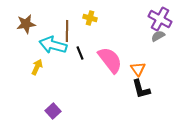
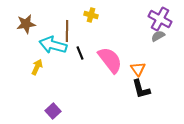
yellow cross: moved 1 px right, 3 px up
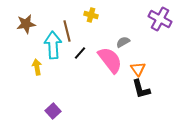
brown line: rotated 15 degrees counterclockwise
gray semicircle: moved 35 px left, 6 px down
cyan arrow: rotated 72 degrees clockwise
black line: rotated 64 degrees clockwise
yellow arrow: rotated 35 degrees counterclockwise
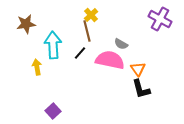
yellow cross: rotated 32 degrees clockwise
brown line: moved 20 px right
gray semicircle: moved 2 px left, 2 px down; rotated 120 degrees counterclockwise
pink semicircle: rotated 40 degrees counterclockwise
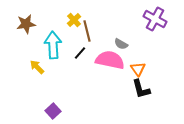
yellow cross: moved 17 px left, 5 px down
purple cross: moved 5 px left
yellow arrow: rotated 35 degrees counterclockwise
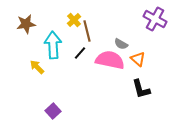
orange triangle: moved 10 px up; rotated 14 degrees counterclockwise
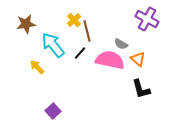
purple cross: moved 8 px left
cyan arrow: rotated 36 degrees counterclockwise
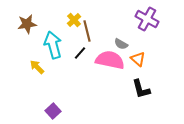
brown star: moved 1 px right
cyan arrow: rotated 24 degrees clockwise
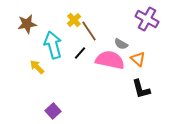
brown line: moved 2 px right; rotated 20 degrees counterclockwise
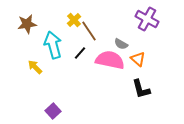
yellow arrow: moved 2 px left
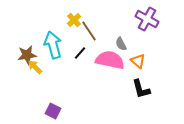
brown star: moved 31 px down
gray semicircle: rotated 32 degrees clockwise
orange triangle: moved 2 px down
purple square: rotated 21 degrees counterclockwise
